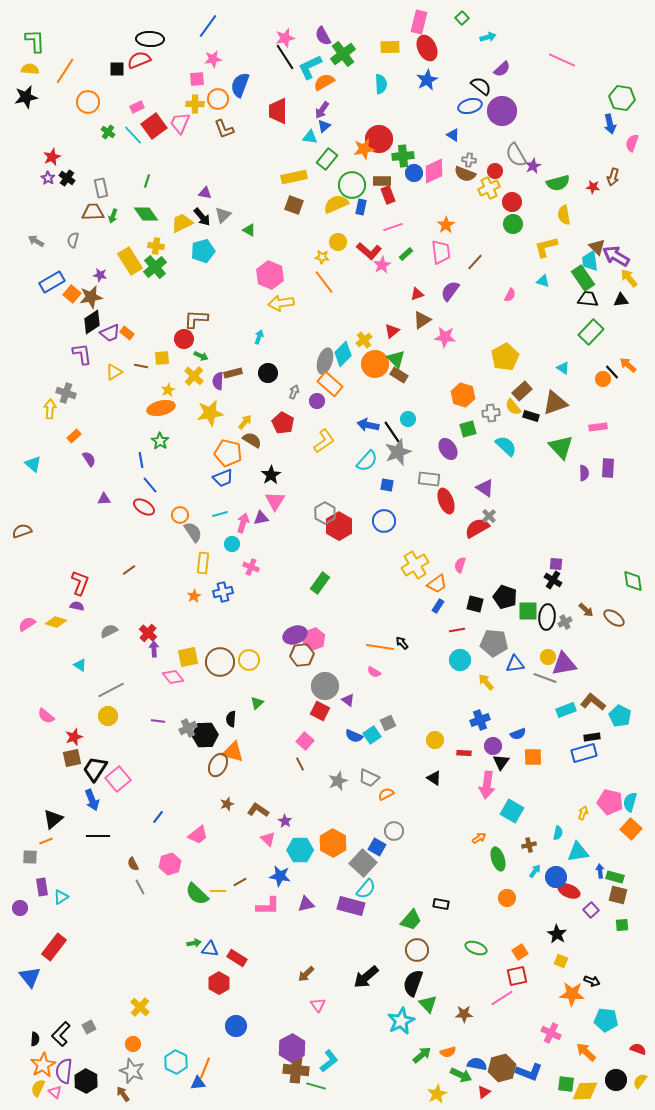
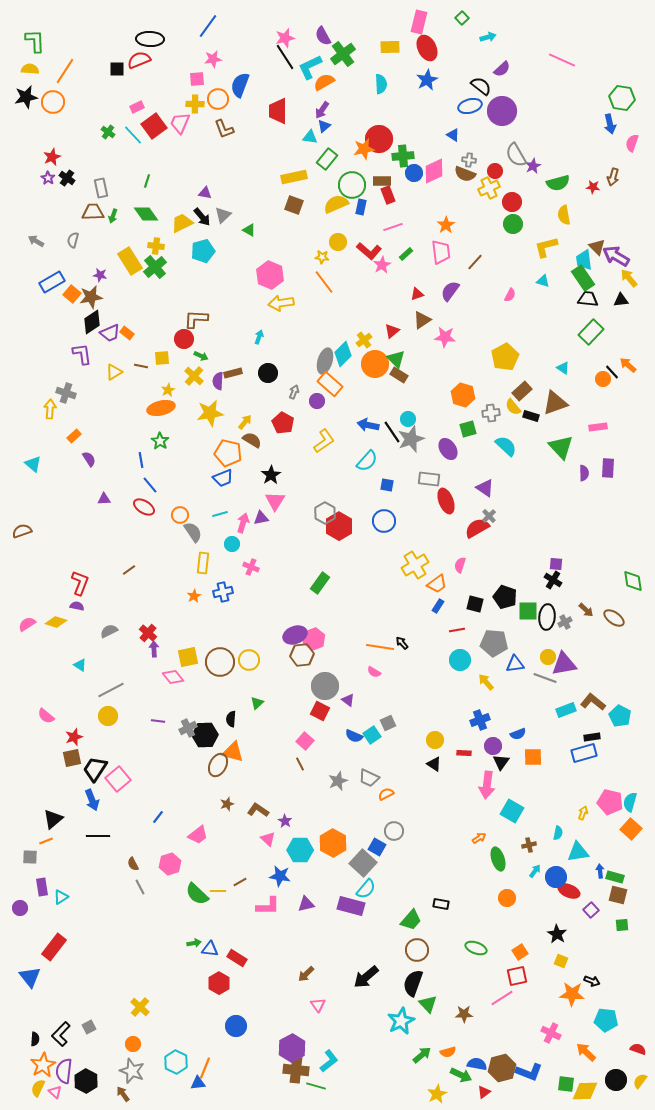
orange circle at (88, 102): moved 35 px left
cyan trapezoid at (590, 261): moved 6 px left, 1 px up
gray star at (398, 452): moved 13 px right, 13 px up
black triangle at (434, 778): moved 14 px up
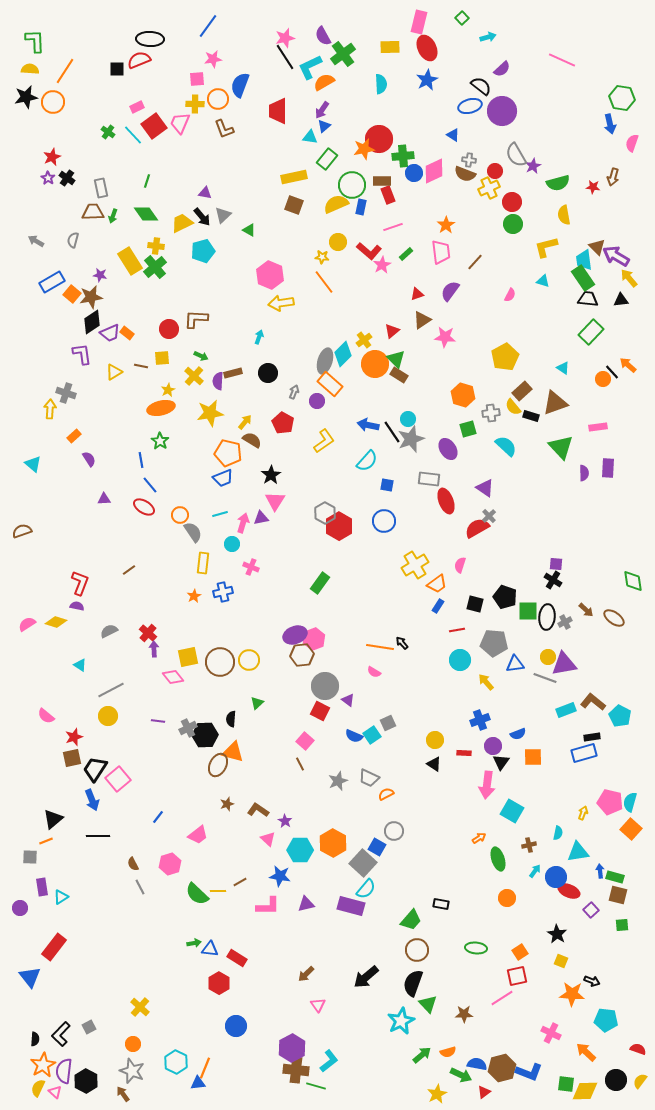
red circle at (184, 339): moved 15 px left, 10 px up
green ellipse at (476, 948): rotated 15 degrees counterclockwise
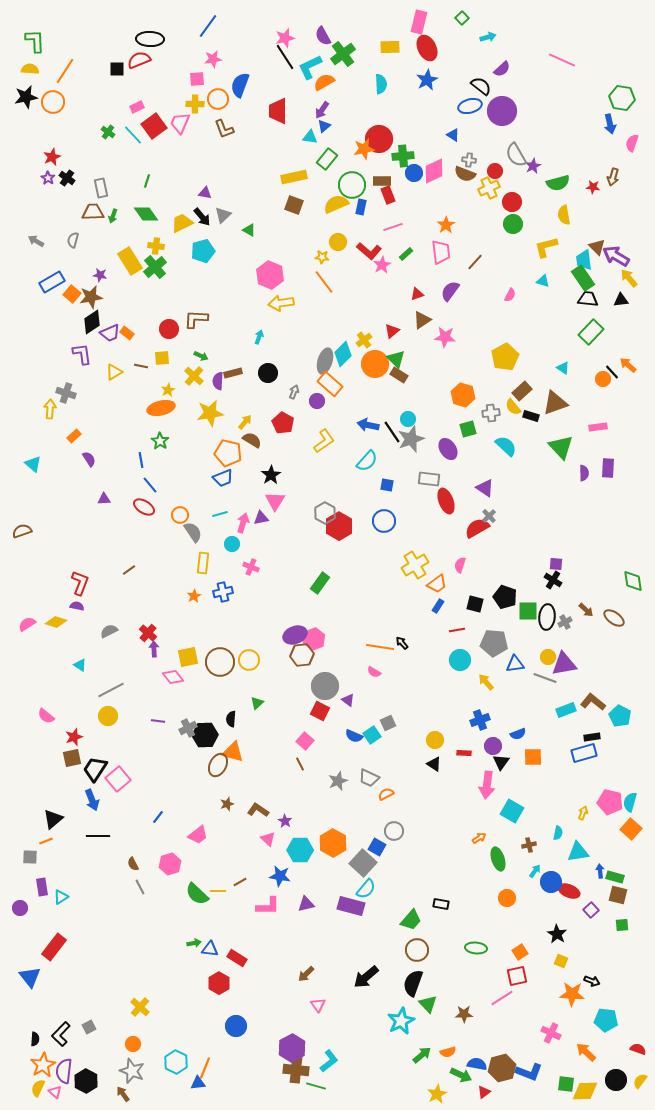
blue circle at (556, 877): moved 5 px left, 5 px down
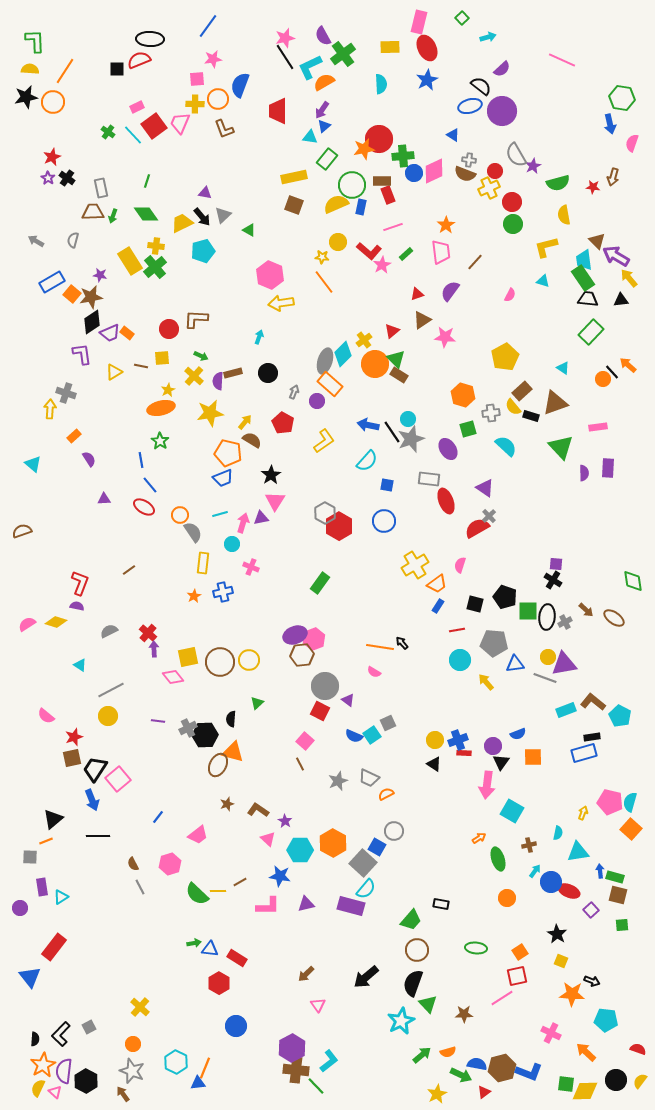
brown triangle at (597, 247): moved 6 px up
blue cross at (480, 720): moved 22 px left, 20 px down
green line at (316, 1086): rotated 30 degrees clockwise
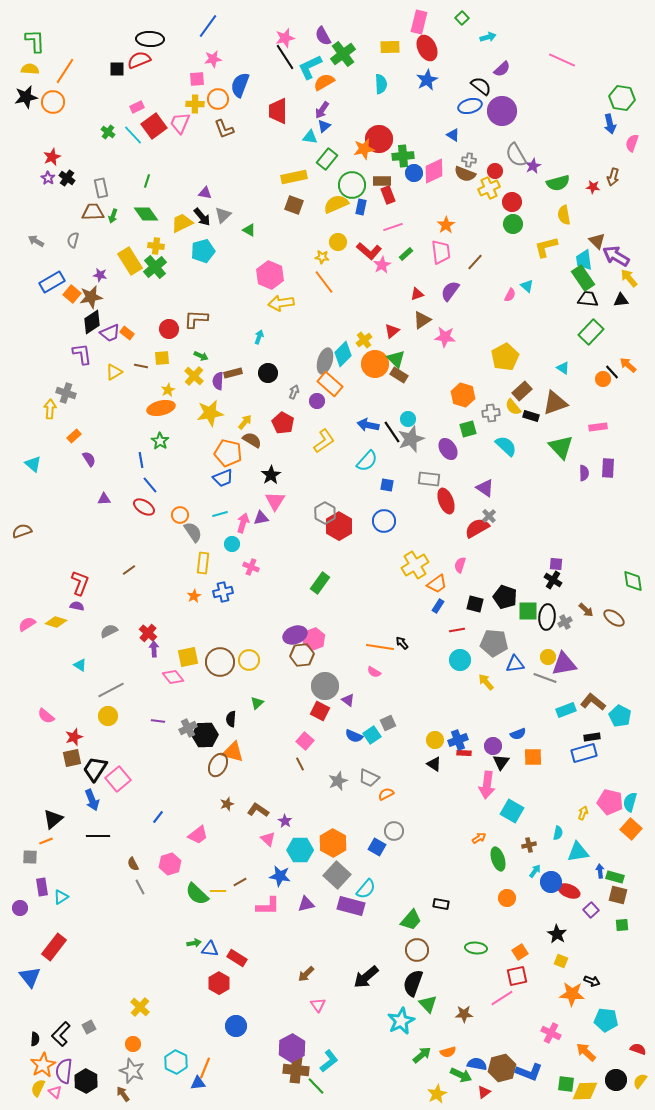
cyan triangle at (543, 281): moved 16 px left, 5 px down; rotated 24 degrees clockwise
gray square at (363, 863): moved 26 px left, 12 px down
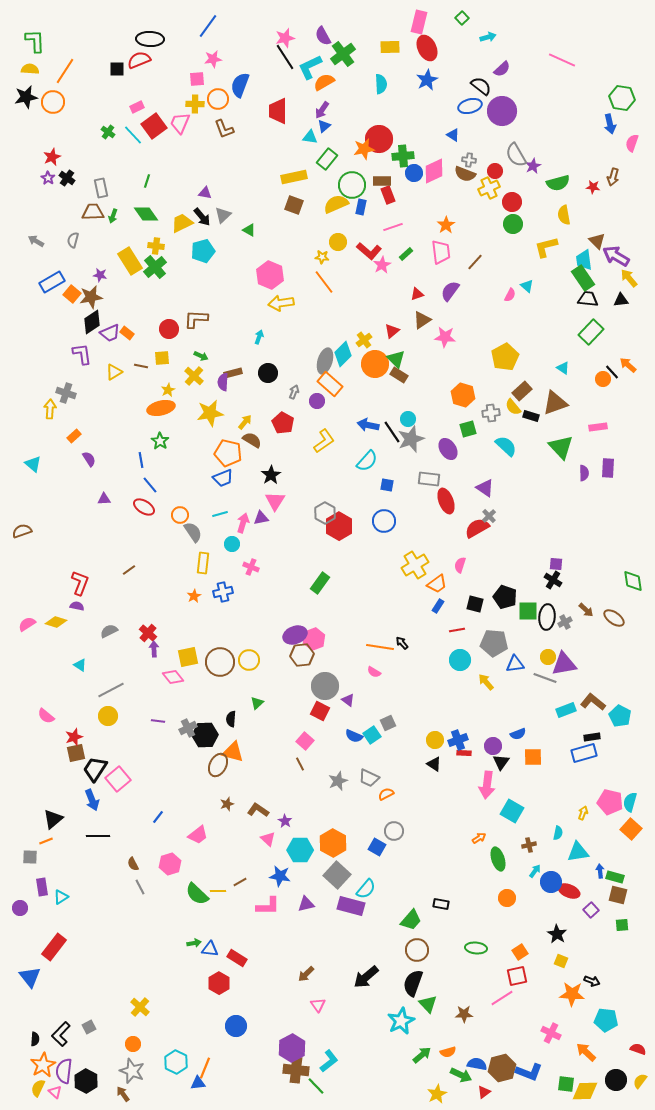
purple semicircle at (218, 381): moved 5 px right, 1 px down
brown square at (72, 758): moved 4 px right, 5 px up
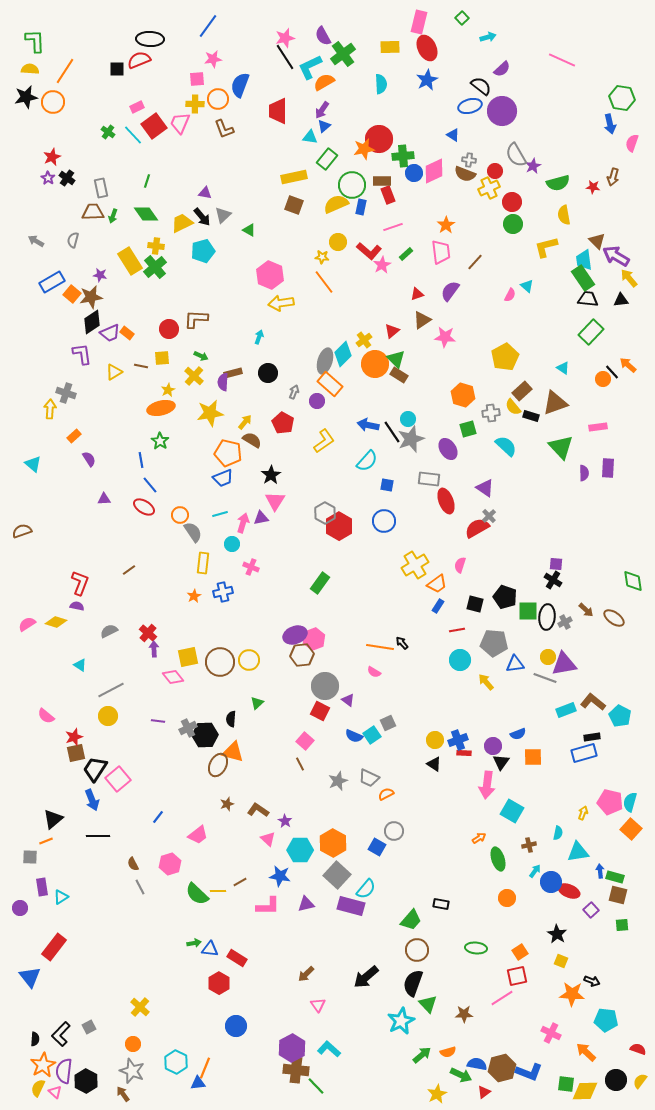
cyan L-shape at (329, 1061): moved 12 px up; rotated 100 degrees counterclockwise
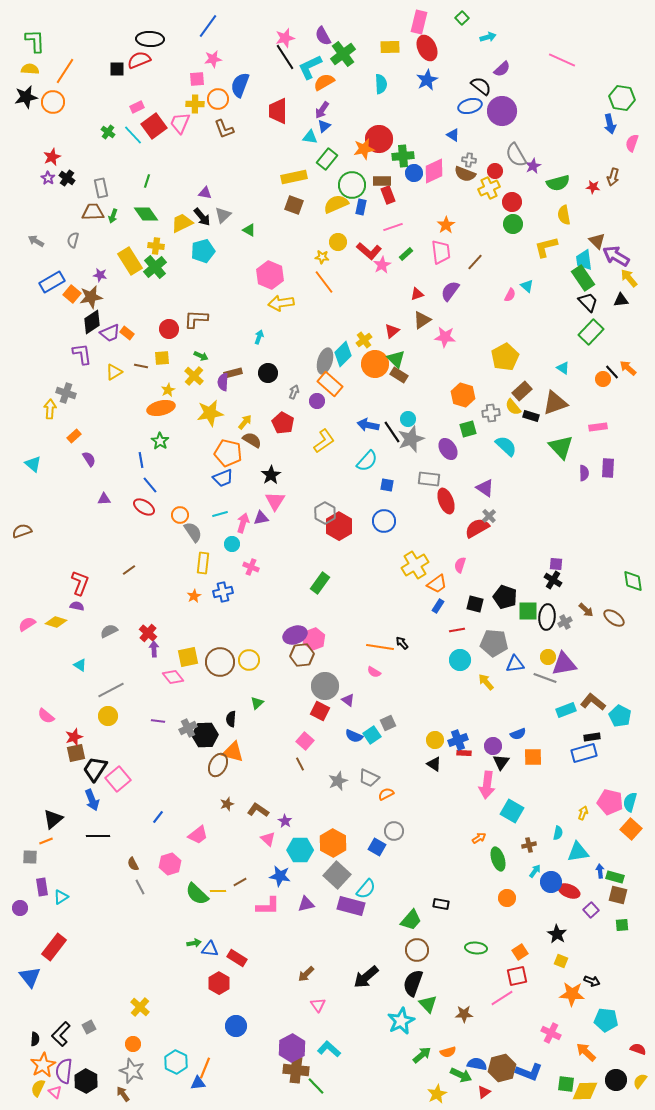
black trapezoid at (588, 299): moved 3 px down; rotated 40 degrees clockwise
orange arrow at (628, 365): moved 3 px down
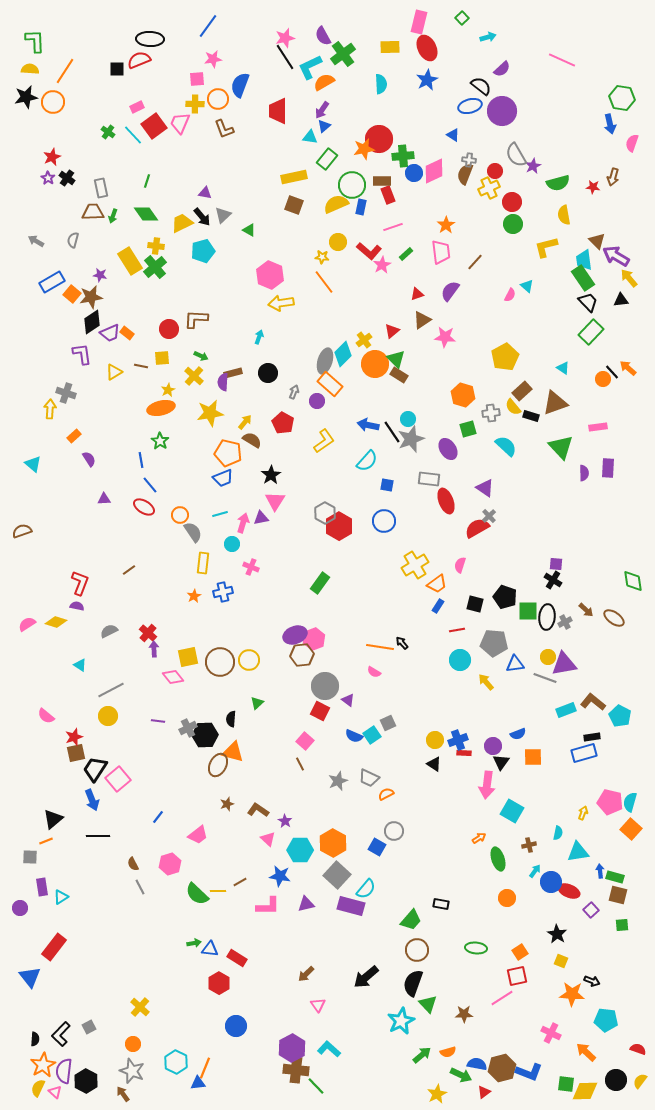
brown semicircle at (465, 174): rotated 90 degrees clockwise
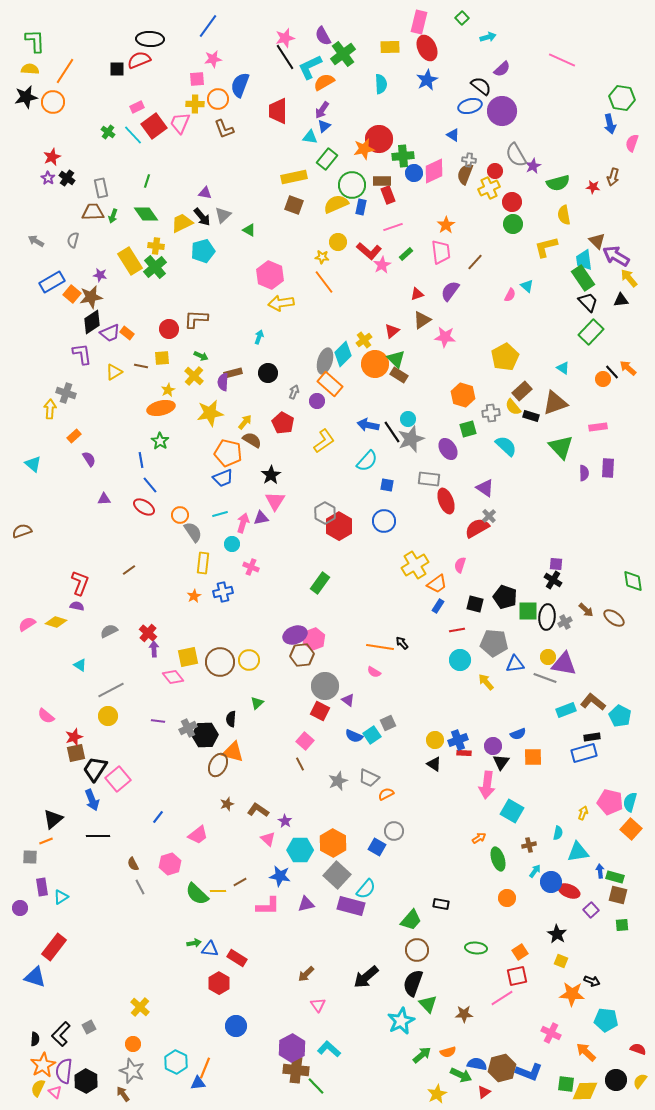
purple triangle at (564, 664): rotated 20 degrees clockwise
blue triangle at (30, 977): moved 5 px right; rotated 35 degrees counterclockwise
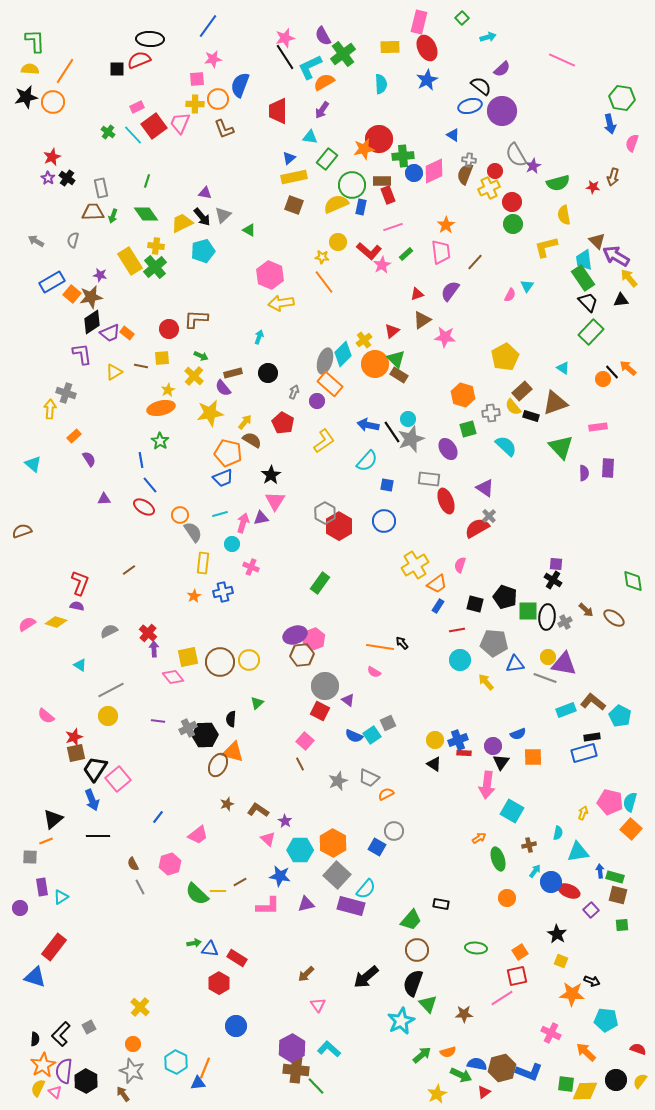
blue triangle at (324, 126): moved 35 px left, 32 px down
cyan triangle at (527, 286): rotated 24 degrees clockwise
purple semicircle at (223, 382): moved 6 px down; rotated 42 degrees counterclockwise
